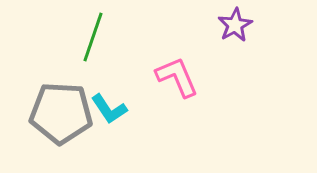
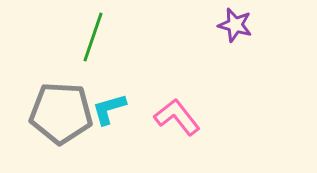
purple star: rotated 28 degrees counterclockwise
pink L-shape: moved 40 px down; rotated 15 degrees counterclockwise
cyan L-shape: rotated 108 degrees clockwise
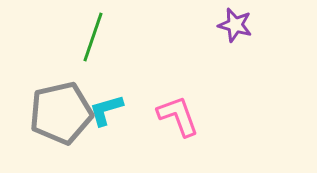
cyan L-shape: moved 3 px left, 1 px down
gray pentagon: rotated 16 degrees counterclockwise
pink L-shape: moved 1 px right, 1 px up; rotated 18 degrees clockwise
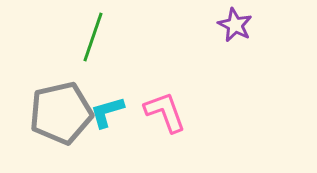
purple star: rotated 12 degrees clockwise
cyan L-shape: moved 1 px right, 2 px down
pink L-shape: moved 13 px left, 4 px up
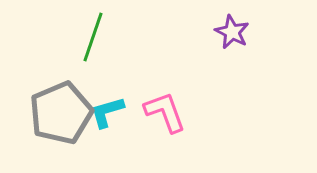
purple star: moved 3 px left, 7 px down
gray pentagon: rotated 10 degrees counterclockwise
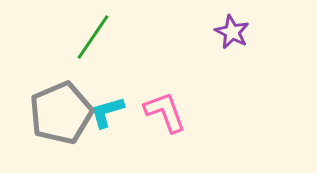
green line: rotated 15 degrees clockwise
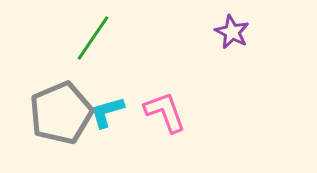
green line: moved 1 px down
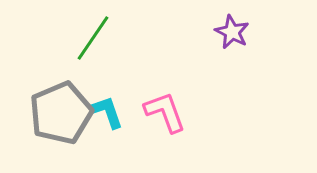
cyan L-shape: rotated 87 degrees clockwise
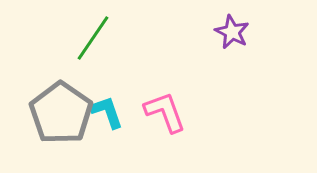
gray pentagon: rotated 14 degrees counterclockwise
